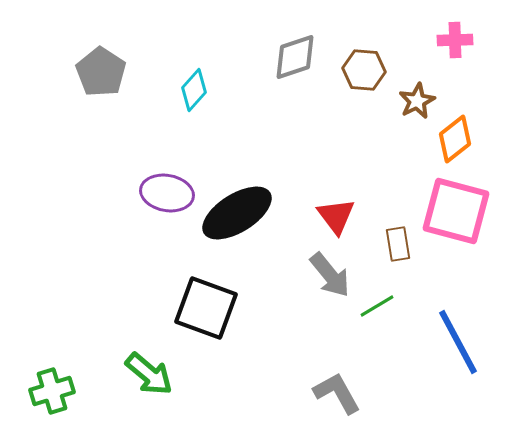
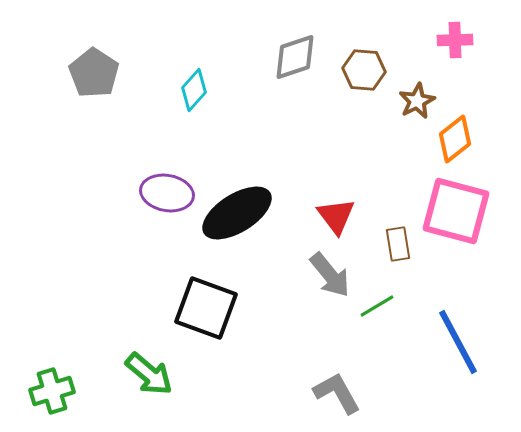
gray pentagon: moved 7 px left, 1 px down
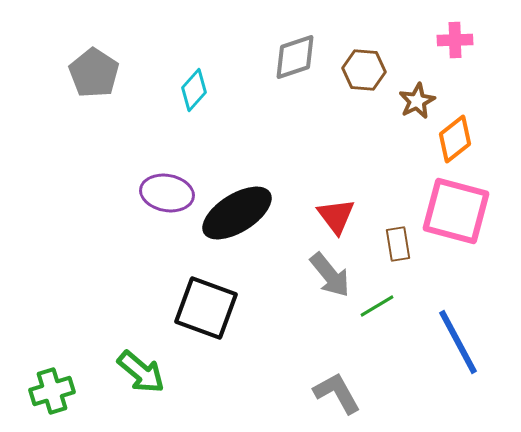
green arrow: moved 8 px left, 2 px up
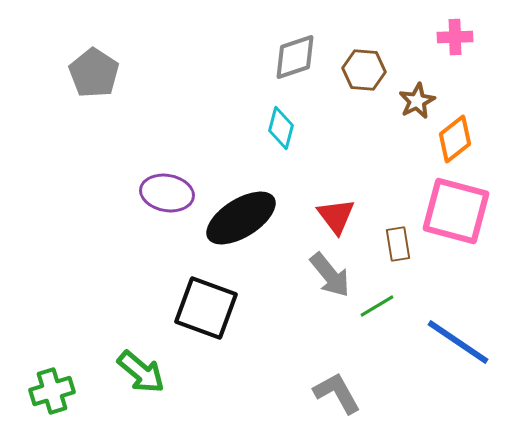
pink cross: moved 3 px up
cyan diamond: moved 87 px right, 38 px down; rotated 27 degrees counterclockwise
black ellipse: moved 4 px right, 5 px down
blue line: rotated 28 degrees counterclockwise
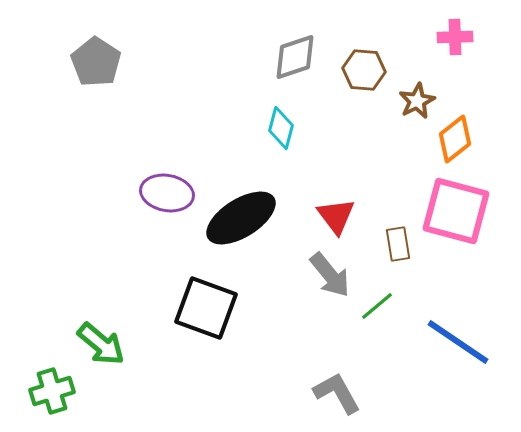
gray pentagon: moved 2 px right, 11 px up
green line: rotated 9 degrees counterclockwise
green arrow: moved 40 px left, 28 px up
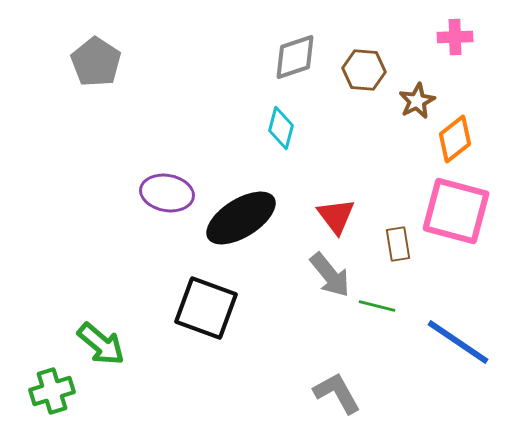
green line: rotated 54 degrees clockwise
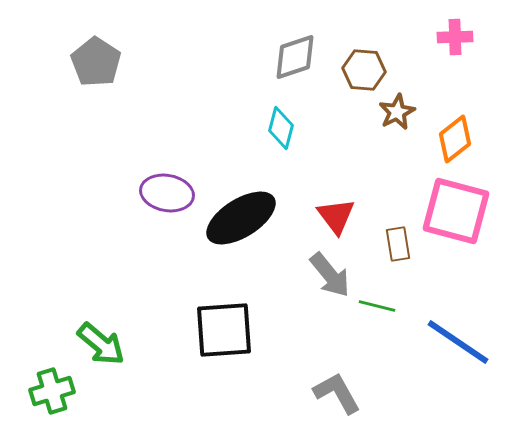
brown star: moved 20 px left, 11 px down
black square: moved 18 px right, 22 px down; rotated 24 degrees counterclockwise
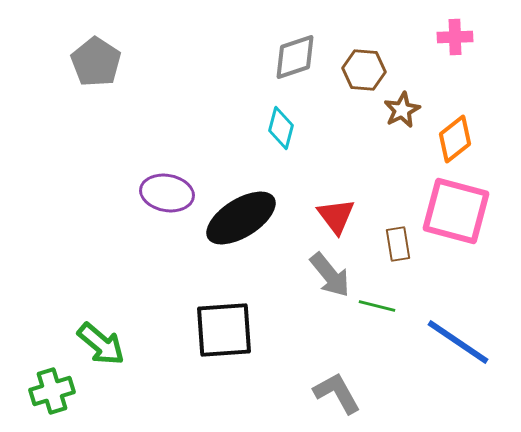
brown star: moved 5 px right, 2 px up
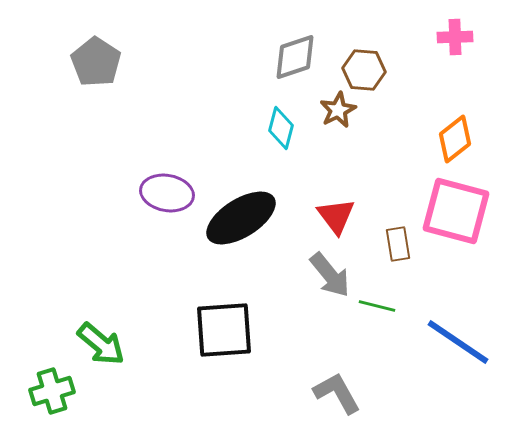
brown star: moved 64 px left
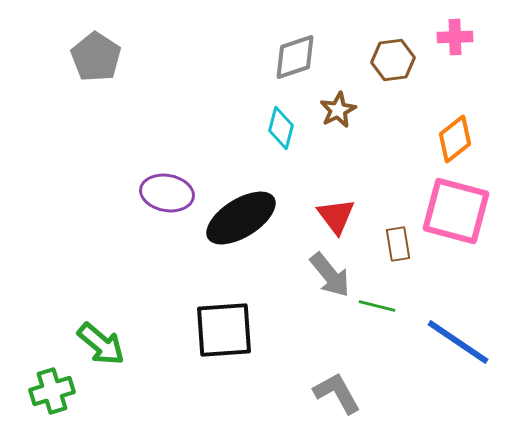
gray pentagon: moved 5 px up
brown hexagon: moved 29 px right, 10 px up; rotated 12 degrees counterclockwise
